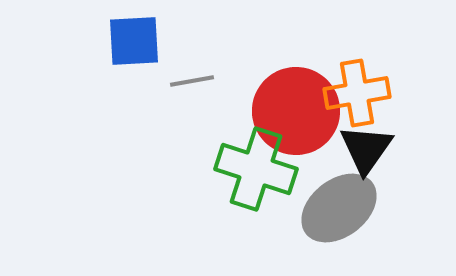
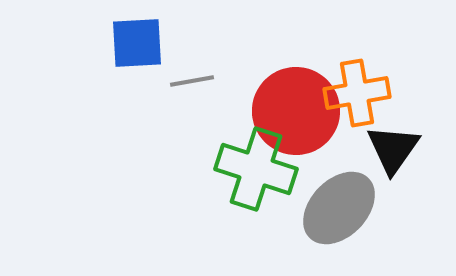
blue square: moved 3 px right, 2 px down
black triangle: moved 27 px right
gray ellipse: rotated 8 degrees counterclockwise
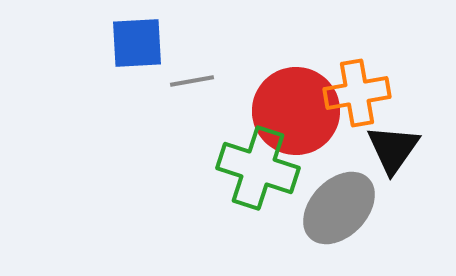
green cross: moved 2 px right, 1 px up
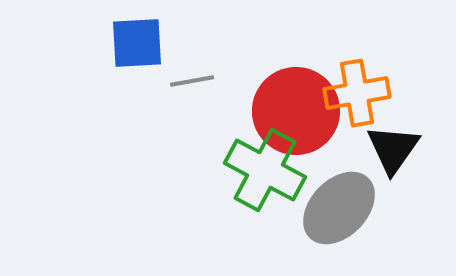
green cross: moved 7 px right, 2 px down; rotated 10 degrees clockwise
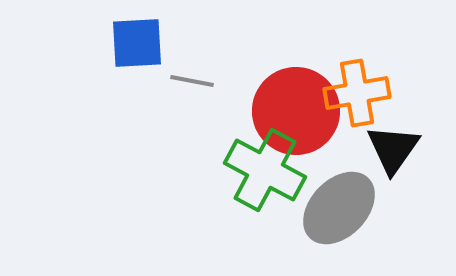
gray line: rotated 21 degrees clockwise
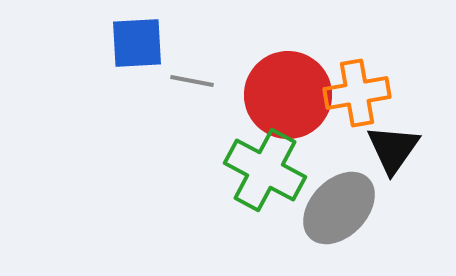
red circle: moved 8 px left, 16 px up
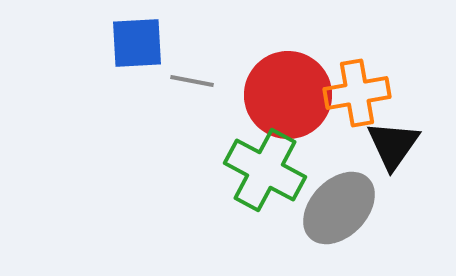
black triangle: moved 4 px up
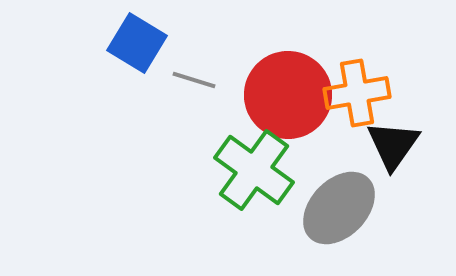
blue square: rotated 34 degrees clockwise
gray line: moved 2 px right, 1 px up; rotated 6 degrees clockwise
green cross: moved 11 px left; rotated 8 degrees clockwise
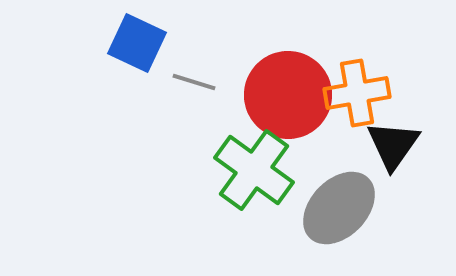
blue square: rotated 6 degrees counterclockwise
gray line: moved 2 px down
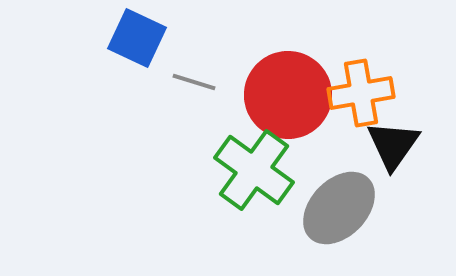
blue square: moved 5 px up
orange cross: moved 4 px right
